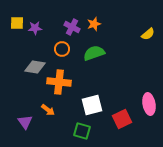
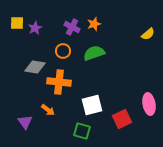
purple star: rotated 24 degrees counterclockwise
orange circle: moved 1 px right, 2 px down
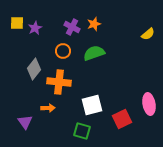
gray diamond: moved 1 px left, 2 px down; rotated 60 degrees counterclockwise
orange arrow: moved 2 px up; rotated 40 degrees counterclockwise
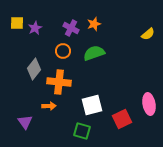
purple cross: moved 1 px left, 1 px down
orange arrow: moved 1 px right, 2 px up
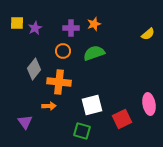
purple cross: rotated 28 degrees counterclockwise
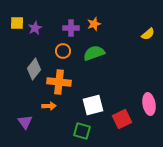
white square: moved 1 px right
